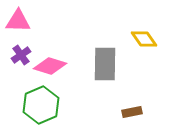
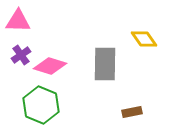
green hexagon: rotated 15 degrees counterclockwise
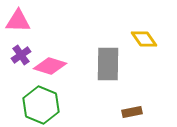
gray rectangle: moved 3 px right
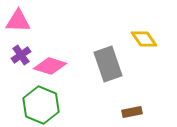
gray rectangle: rotated 20 degrees counterclockwise
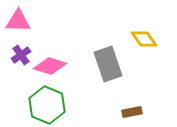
green hexagon: moved 6 px right
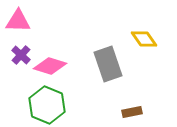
purple cross: rotated 12 degrees counterclockwise
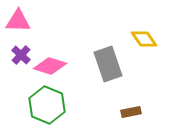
brown rectangle: moved 1 px left
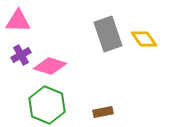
purple cross: rotated 18 degrees clockwise
gray rectangle: moved 30 px up
brown rectangle: moved 28 px left
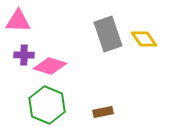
purple cross: moved 3 px right; rotated 30 degrees clockwise
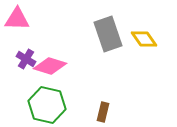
pink triangle: moved 1 px left, 2 px up
purple cross: moved 2 px right, 4 px down; rotated 30 degrees clockwise
green hexagon: rotated 9 degrees counterclockwise
brown rectangle: rotated 66 degrees counterclockwise
